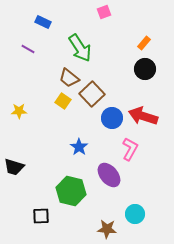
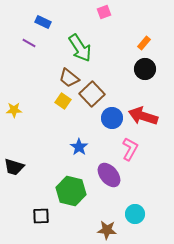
purple line: moved 1 px right, 6 px up
yellow star: moved 5 px left, 1 px up
brown star: moved 1 px down
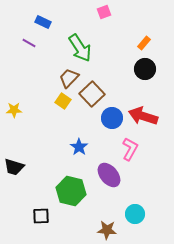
brown trapezoid: rotated 95 degrees clockwise
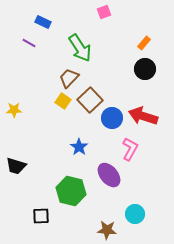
brown square: moved 2 px left, 6 px down
black trapezoid: moved 2 px right, 1 px up
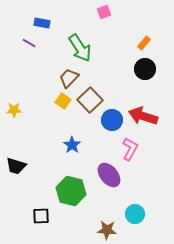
blue rectangle: moved 1 px left, 1 px down; rotated 14 degrees counterclockwise
blue circle: moved 2 px down
blue star: moved 7 px left, 2 px up
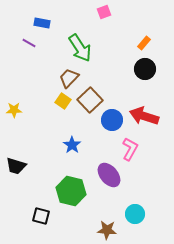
red arrow: moved 1 px right
black square: rotated 18 degrees clockwise
